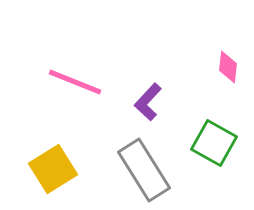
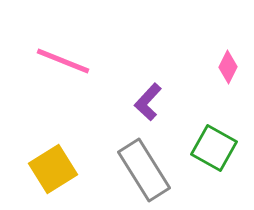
pink diamond: rotated 20 degrees clockwise
pink line: moved 12 px left, 21 px up
green square: moved 5 px down
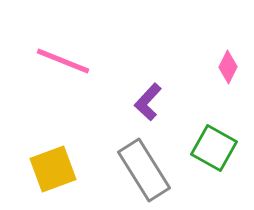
yellow square: rotated 12 degrees clockwise
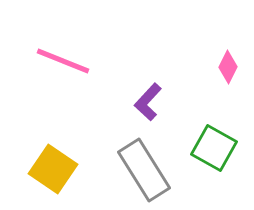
yellow square: rotated 36 degrees counterclockwise
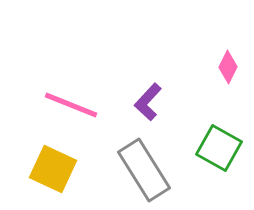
pink line: moved 8 px right, 44 px down
green square: moved 5 px right
yellow square: rotated 9 degrees counterclockwise
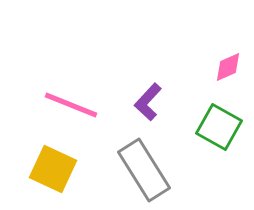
pink diamond: rotated 40 degrees clockwise
green square: moved 21 px up
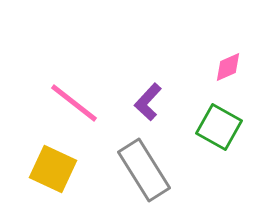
pink line: moved 3 px right, 2 px up; rotated 16 degrees clockwise
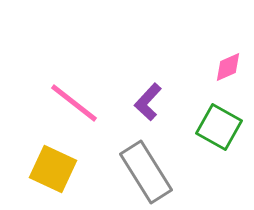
gray rectangle: moved 2 px right, 2 px down
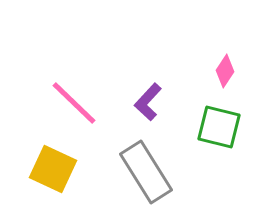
pink diamond: moved 3 px left, 4 px down; rotated 32 degrees counterclockwise
pink line: rotated 6 degrees clockwise
green square: rotated 15 degrees counterclockwise
